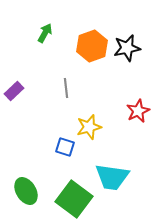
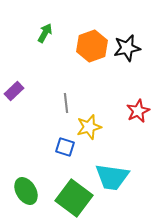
gray line: moved 15 px down
green square: moved 1 px up
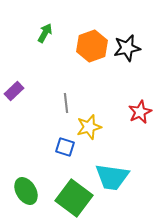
red star: moved 2 px right, 1 px down
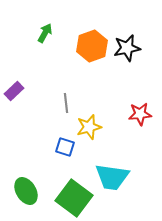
red star: moved 2 px down; rotated 20 degrees clockwise
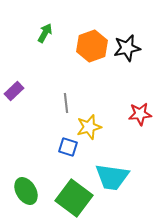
blue square: moved 3 px right
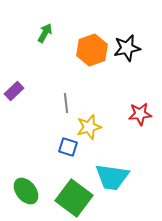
orange hexagon: moved 4 px down
green ellipse: rotated 8 degrees counterclockwise
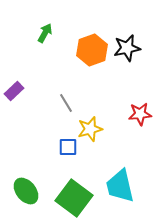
gray line: rotated 24 degrees counterclockwise
yellow star: moved 1 px right, 2 px down
blue square: rotated 18 degrees counterclockwise
cyan trapezoid: moved 8 px right, 9 px down; rotated 69 degrees clockwise
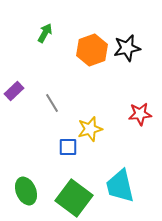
gray line: moved 14 px left
green ellipse: rotated 16 degrees clockwise
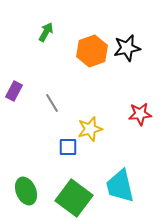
green arrow: moved 1 px right, 1 px up
orange hexagon: moved 1 px down
purple rectangle: rotated 18 degrees counterclockwise
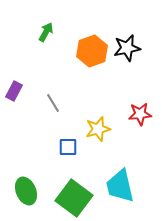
gray line: moved 1 px right
yellow star: moved 8 px right
